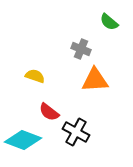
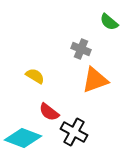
yellow semicircle: rotated 12 degrees clockwise
orange triangle: rotated 16 degrees counterclockwise
black cross: moved 2 px left
cyan diamond: moved 2 px up
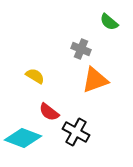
black cross: moved 2 px right
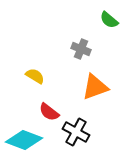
green semicircle: moved 2 px up
orange triangle: moved 7 px down
cyan diamond: moved 1 px right, 2 px down
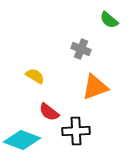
black cross: moved 1 px up; rotated 32 degrees counterclockwise
cyan diamond: moved 2 px left
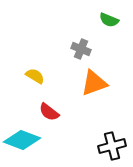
green semicircle: rotated 18 degrees counterclockwise
orange triangle: moved 1 px left, 4 px up
black cross: moved 36 px right, 15 px down; rotated 12 degrees counterclockwise
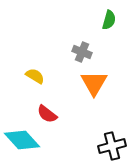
green semicircle: rotated 96 degrees counterclockwise
gray cross: moved 1 px right, 3 px down
orange triangle: rotated 40 degrees counterclockwise
red semicircle: moved 2 px left, 2 px down
cyan diamond: rotated 27 degrees clockwise
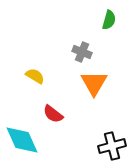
red semicircle: moved 6 px right
cyan diamond: rotated 18 degrees clockwise
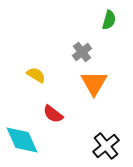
gray cross: rotated 30 degrees clockwise
yellow semicircle: moved 1 px right, 1 px up
black cross: moved 6 px left; rotated 24 degrees counterclockwise
